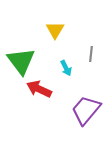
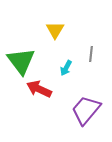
cyan arrow: rotated 56 degrees clockwise
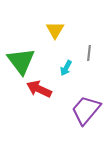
gray line: moved 2 px left, 1 px up
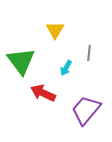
red arrow: moved 4 px right, 4 px down
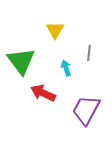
cyan arrow: rotated 133 degrees clockwise
purple trapezoid: rotated 12 degrees counterclockwise
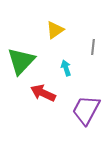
yellow triangle: rotated 24 degrees clockwise
gray line: moved 4 px right, 6 px up
green triangle: rotated 20 degrees clockwise
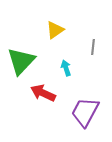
purple trapezoid: moved 1 px left, 2 px down
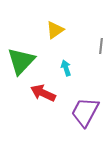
gray line: moved 8 px right, 1 px up
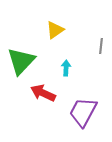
cyan arrow: rotated 21 degrees clockwise
purple trapezoid: moved 2 px left
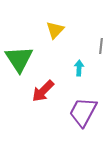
yellow triangle: rotated 12 degrees counterclockwise
green triangle: moved 2 px left, 2 px up; rotated 16 degrees counterclockwise
cyan arrow: moved 13 px right
red arrow: moved 2 px up; rotated 70 degrees counterclockwise
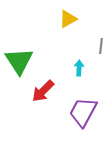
yellow triangle: moved 13 px right, 11 px up; rotated 18 degrees clockwise
green triangle: moved 2 px down
